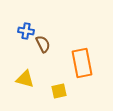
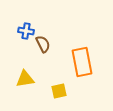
orange rectangle: moved 1 px up
yellow triangle: rotated 24 degrees counterclockwise
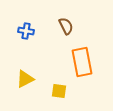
brown semicircle: moved 23 px right, 18 px up
yellow triangle: rotated 18 degrees counterclockwise
yellow square: rotated 21 degrees clockwise
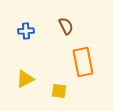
blue cross: rotated 14 degrees counterclockwise
orange rectangle: moved 1 px right
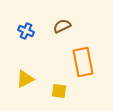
brown semicircle: moved 4 px left; rotated 90 degrees counterclockwise
blue cross: rotated 28 degrees clockwise
